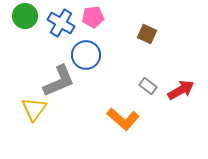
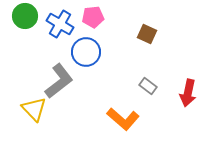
blue cross: moved 1 px left, 1 px down
blue circle: moved 3 px up
gray L-shape: rotated 15 degrees counterclockwise
red arrow: moved 7 px right, 3 px down; rotated 132 degrees clockwise
yellow triangle: rotated 20 degrees counterclockwise
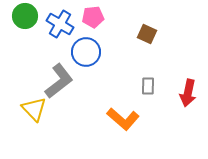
gray rectangle: rotated 54 degrees clockwise
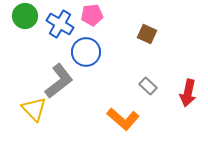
pink pentagon: moved 1 px left, 2 px up
gray rectangle: rotated 48 degrees counterclockwise
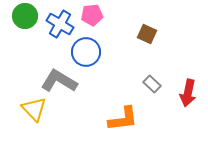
gray L-shape: rotated 111 degrees counterclockwise
gray rectangle: moved 4 px right, 2 px up
orange L-shape: rotated 48 degrees counterclockwise
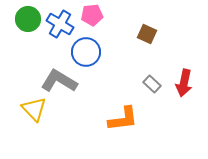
green circle: moved 3 px right, 3 px down
red arrow: moved 4 px left, 10 px up
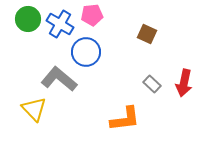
gray L-shape: moved 2 px up; rotated 9 degrees clockwise
orange L-shape: moved 2 px right
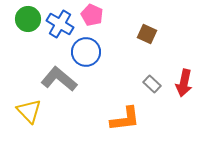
pink pentagon: rotated 30 degrees clockwise
yellow triangle: moved 5 px left, 2 px down
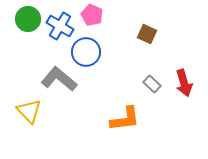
blue cross: moved 2 px down
red arrow: rotated 28 degrees counterclockwise
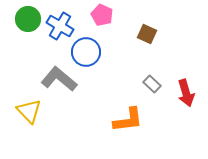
pink pentagon: moved 10 px right
red arrow: moved 2 px right, 10 px down
orange L-shape: moved 3 px right, 1 px down
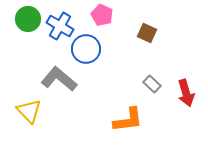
brown square: moved 1 px up
blue circle: moved 3 px up
